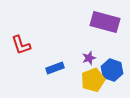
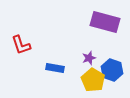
blue rectangle: rotated 30 degrees clockwise
yellow pentagon: rotated 20 degrees counterclockwise
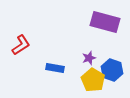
red L-shape: rotated 105 degrees counterclockwise
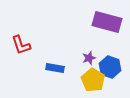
purple rectangle: moved 2 px right
red L-shape: rotated 105 degrees clockwise
blue hexagon: moved 2 px left, 3 px up
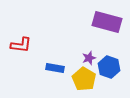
red L-shape: rotated 65 degrees counterclockwise
blue hexagon: moved 1 px left
yellow pentagon: moved 9 px left, 1 px up
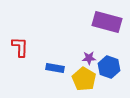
red L-shape: moved 1 px left, 2 px down; rotated 95 degrees counterclockwise
purple star: rotated 16 degrees clockwise
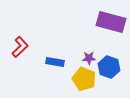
purple rectangle: moved 4 px right
red L-shape: rotated 45 degrees clockwise
blue rectangle: moved 6 px up
yellow pentagon: rotated 10 degrees counterclockwise
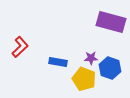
purple star: moved 2 px right
blue rectangle: moved 3 px right
blue hexagon: moved 1 px right, 1 px down
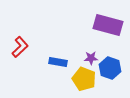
purple rectangle: moved 3 px left, 3 px down
